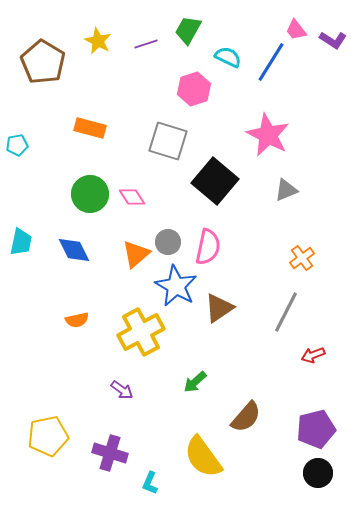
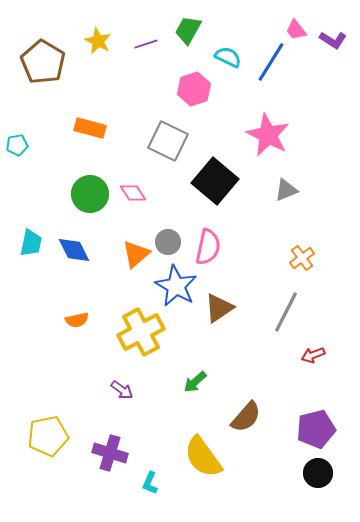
gray square: rotated 9 degrees clockwise
pink diamond: moved 1 px right, 4 px up
cyan trapezoid: moved 10 px right, 1 px down
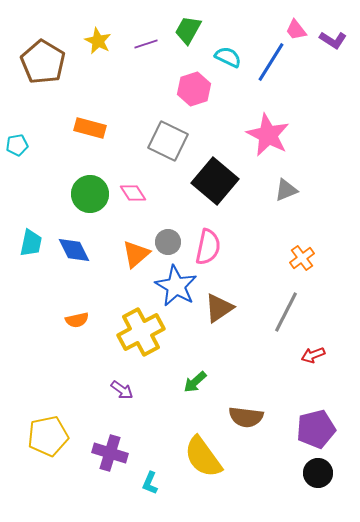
brown semicircle: rotated 56 degrees clockwise
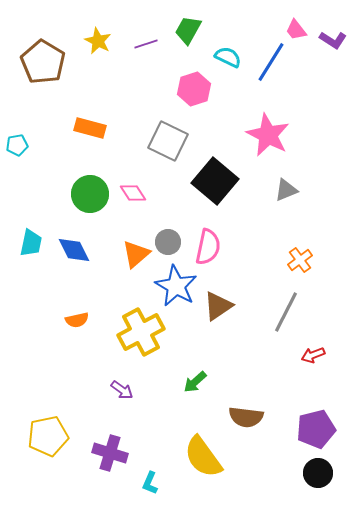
orange cross: moved 2 px left, 2 px down
brown triangle: moved 1 px left, 2 px up
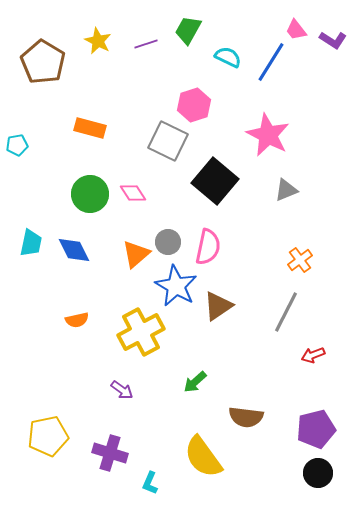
pink hexagon: moved 16 px down
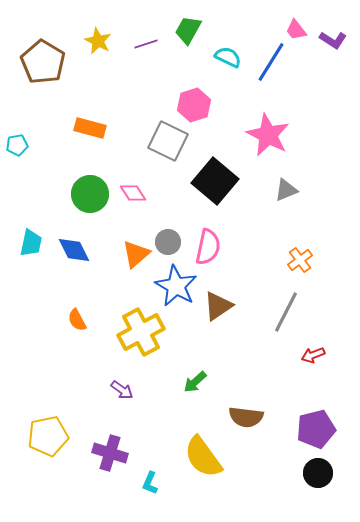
orange semicircle: rotated 75 degrees clockwise
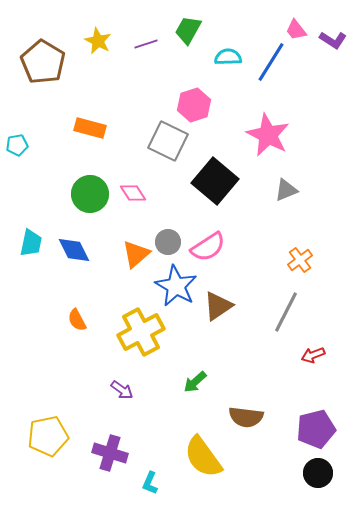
cyan semicircle: rotated 28 degrees counterclockwise
pink semicircle: rotated 45 degrees clockwise
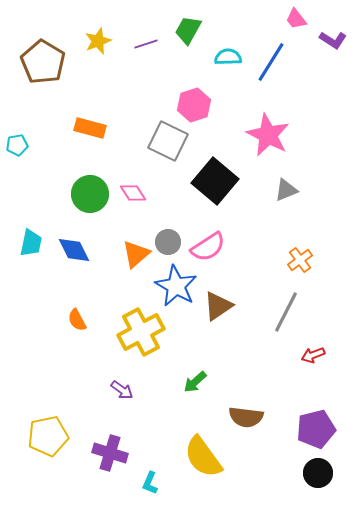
pink trapezoid: moved 11 px up
yellow star: rotated 24 degrees clockwise
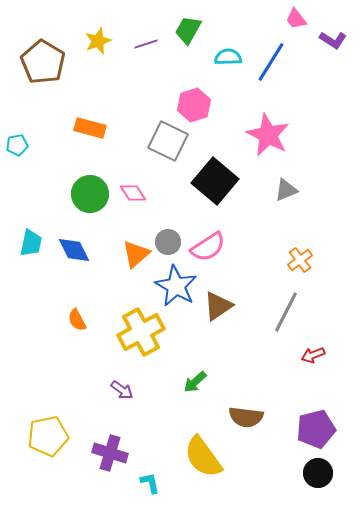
cyan L-shape: rotated 145 degrees clockwise
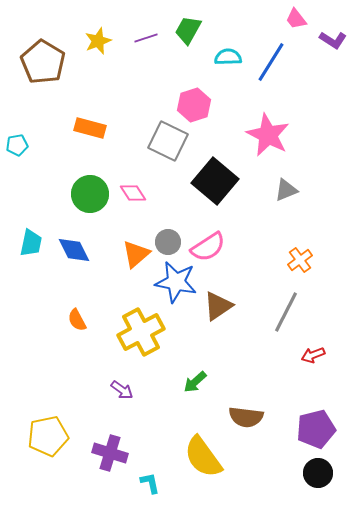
purple line: moved 6 px up
blue star: moved 4 px up; rotated 18 degrees counterclockwise
